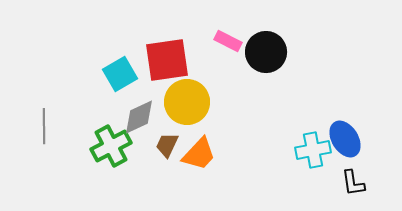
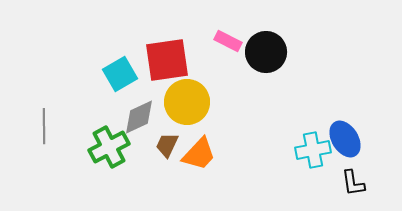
green cross: moved 2 px left, 1 px down
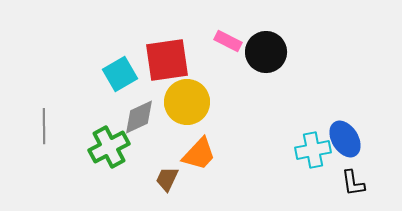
brown trapezoid: moved 34 px down
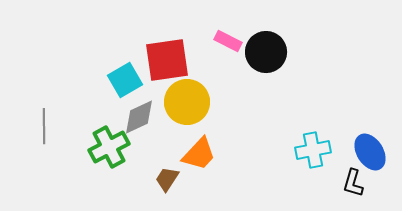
cyan square: moved 5 px right, 6 px down
blue ellipse: moved 25 px right, 13 px down
brown trapezoid: rotated 8 degrees clockwise
black L-shape: rotated 24 degrees clockwise
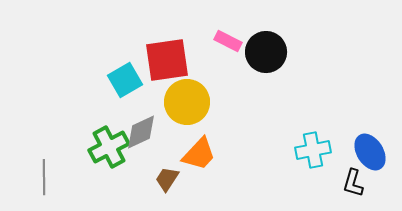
gray diamond: moved 2 px right, 15 px down
gray line: moved 51 px down
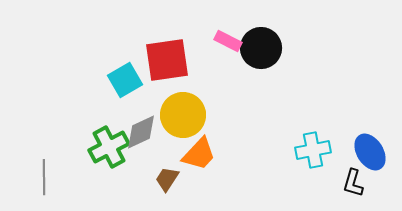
black circle: moved 5 px left, 4 px up
yellow circle: moved 4 px left, 13 px down
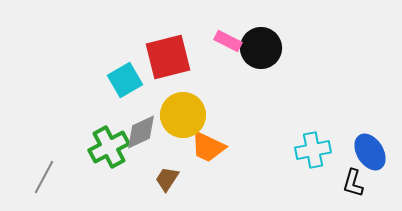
red square: moved 1 px right, 3 px up; rotated 6 degrees counterclockwise
orange trapezoid: moved 9 px right, 7 px up; rotated 72 degrees clockwise
gray line: rotated 28 degrees clockwise
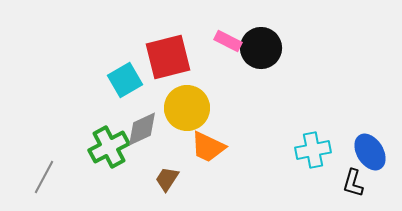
yellow circle: moved 4 px right, 7 px up
gray diamond: moved 1 px right, 3 px up
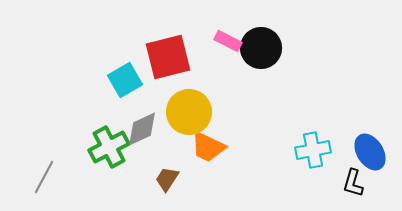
yellow circle: moved 2 px right, 4 px down
